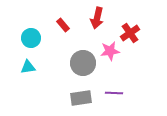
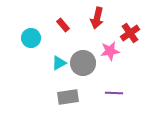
cyan triangle: moved 31 px right, 4 px up; rotated 21 degrees counterclockwise
gray rectangle: moved 13 px left, 1 px up
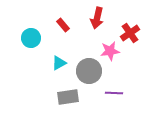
gray circle: moved 6 px right, 8 px down
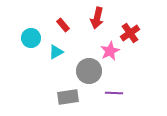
pink star: rotated 18 degrees counterclockwise
cyan triangle: moved 3 px left, 11 px up
